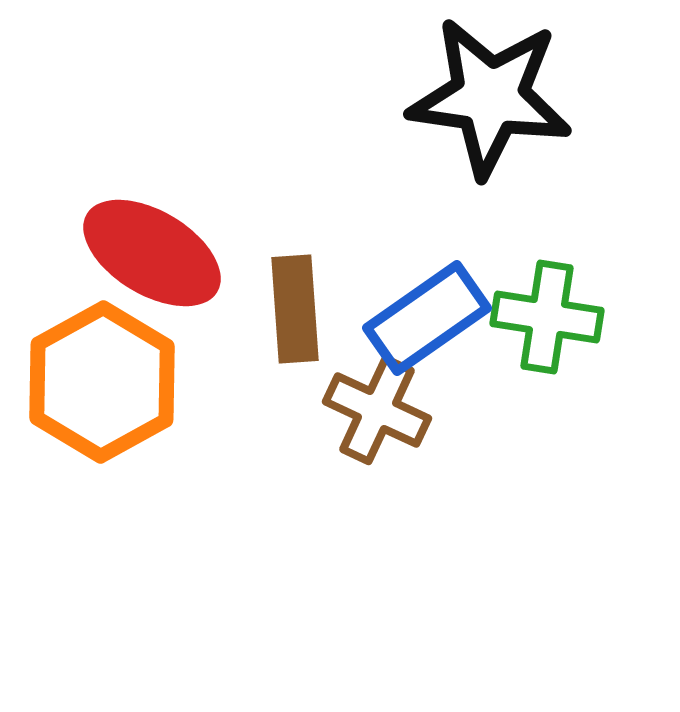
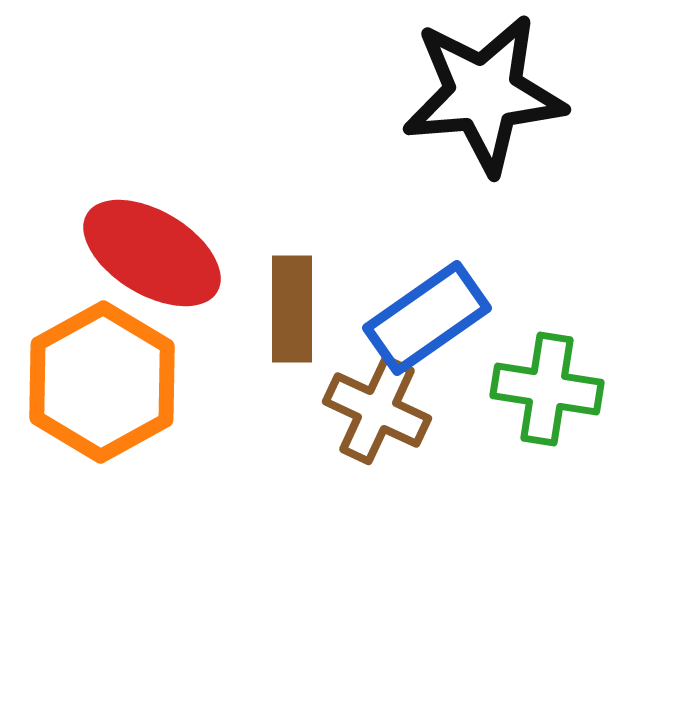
black star: moved 6 px left, 3 px up; rotated 13 degrees counterclockwise
brown rectangle: moved 3 px left; rotated 4 degrees clockwise
green cross: moved 72 px down
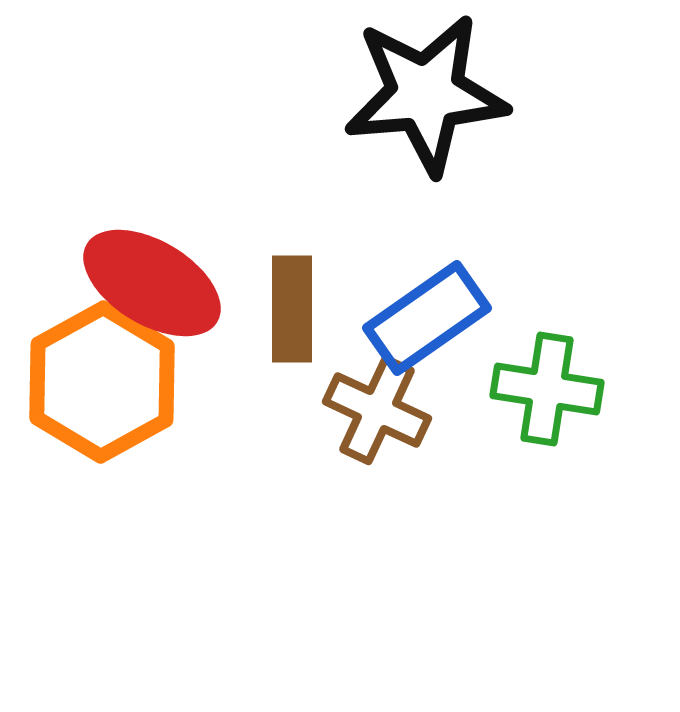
black star: moved 58 px left
red ellipse: moved 30 px down
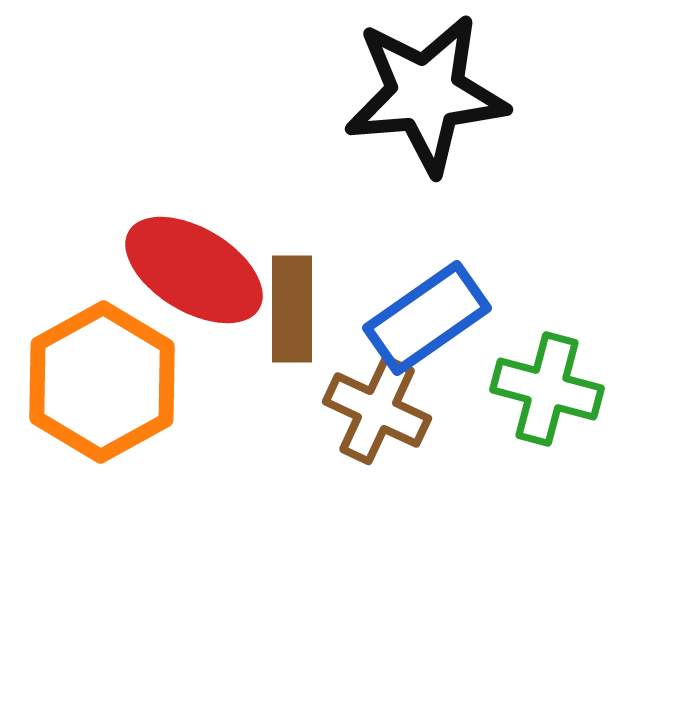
red ellipse: moved 42 px right, 13 px up
green cross: rotated 6 degrees clockwise
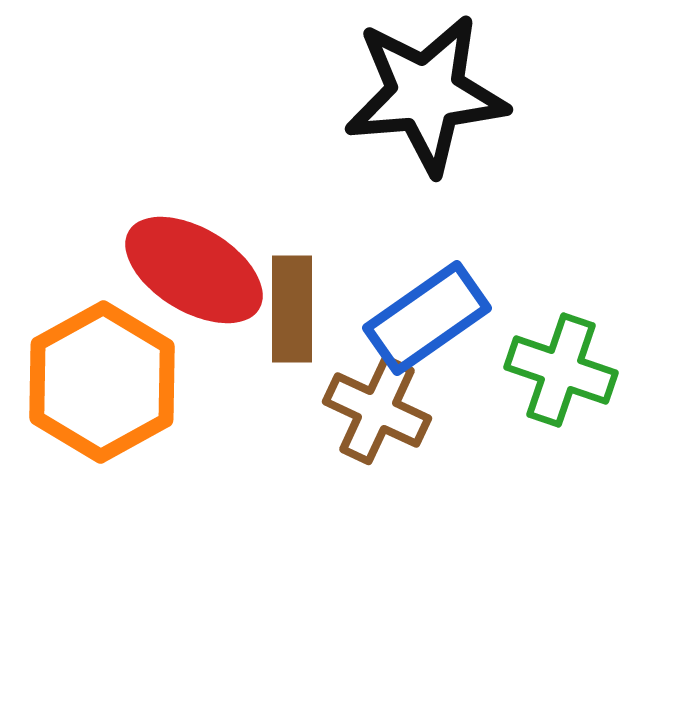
green cross: moved 14 px right, 19 px up; rotated 4 degrees clockwise
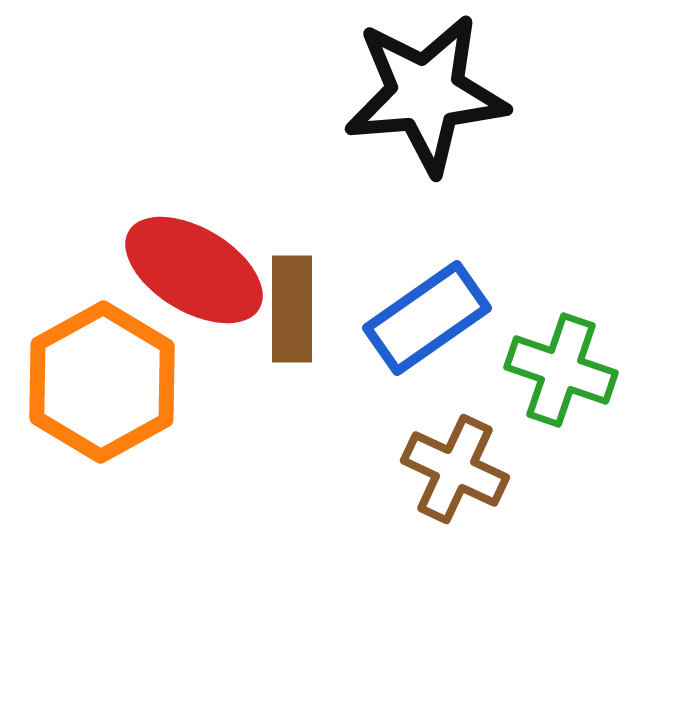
brown cross: moved 78 px right, 59 px down
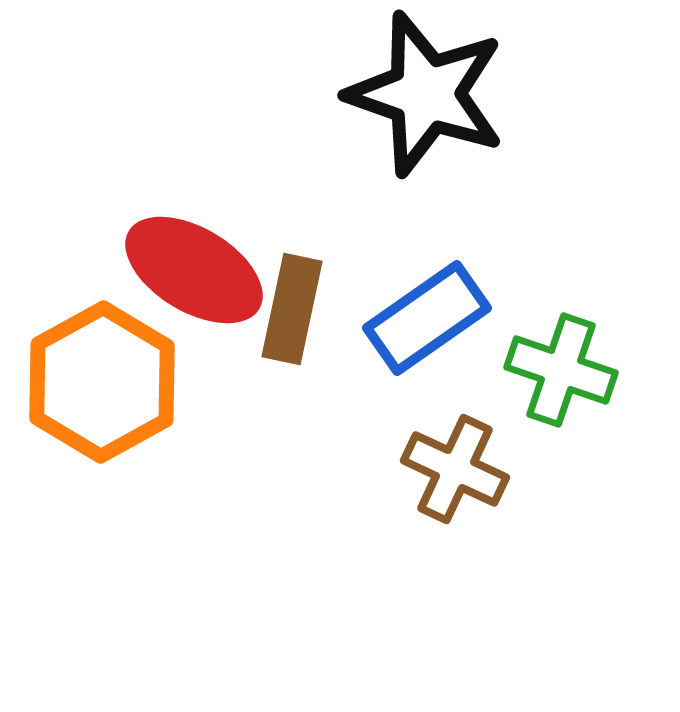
black star: rotated 24 degrees clockwise
brown rectangle: rotated 12 degrees clockwise
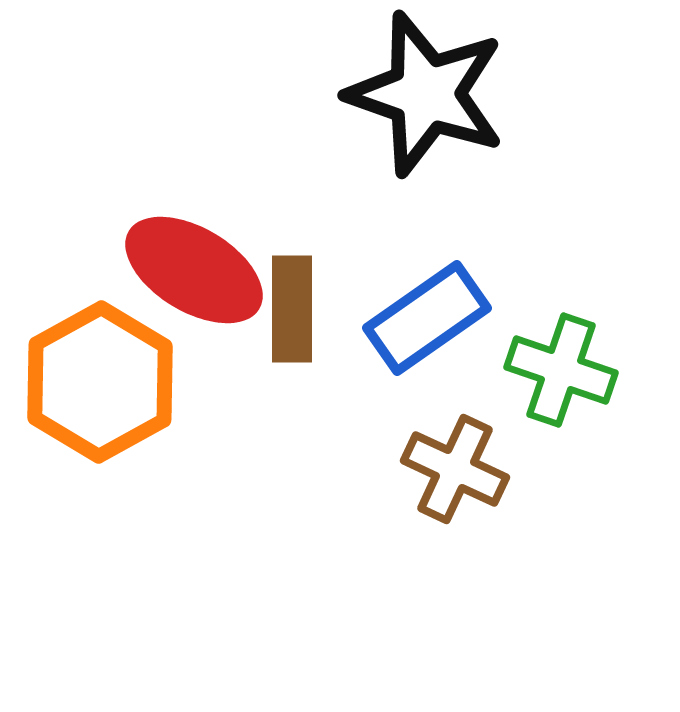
brown rectangle: rotated 12 degrees counterclockwise
orange hexagon: moved 2 px left
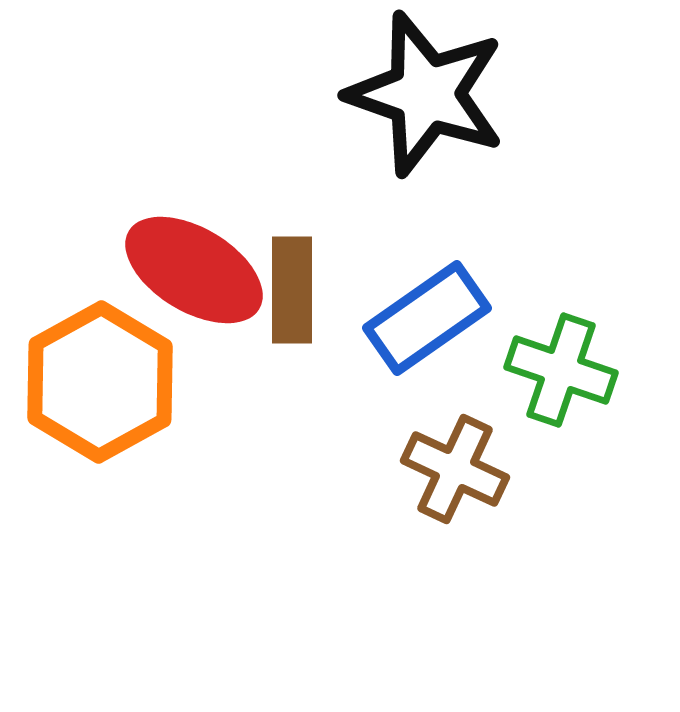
brown rectangle: moved 19 px up
